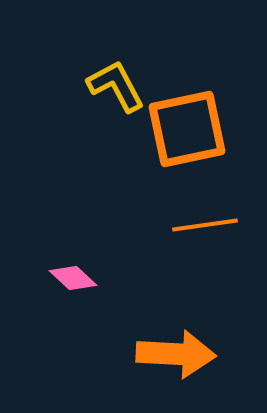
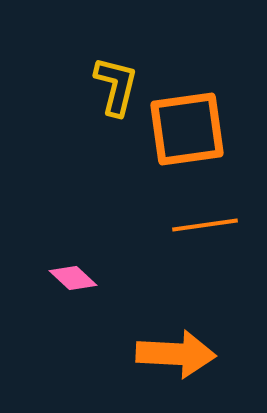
yellow L-shape: rotated 42 degrees clockwise
orange square: rotated 4 degrees clockwise
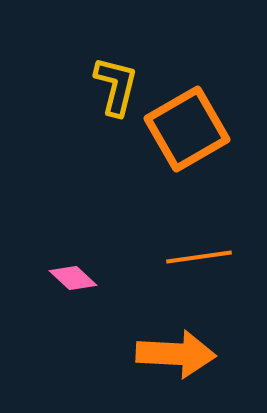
orange square: rotated 22 degrees counterclockwise
orange line: moved 6 px left, 32 px down
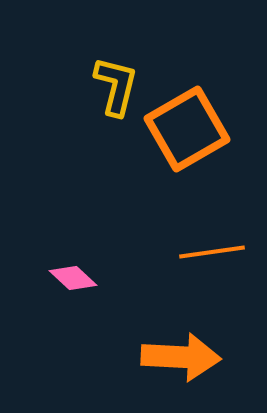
orange line: moved 13 px right, 5 px up
orange arrow: moved 5 px right, 3 px down
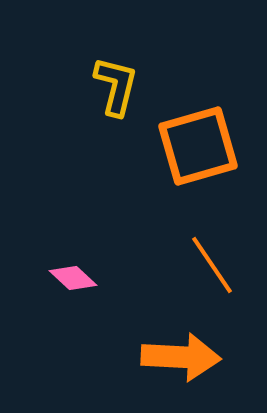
orange square: moved 11 px right, 17 px down; rotated 14 degrees clockwise
orange line: moved 13 px down; rotated 64 degrees clockwise
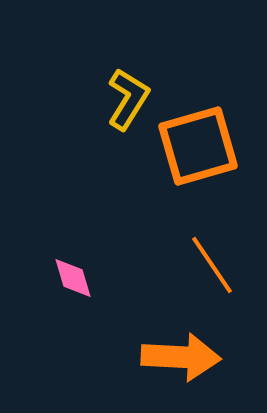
yellow L-shape: moved 12 px right, 13 px down; rotated 18 degrees clockwise
pink diamond: rotated 30 degrees clockwise
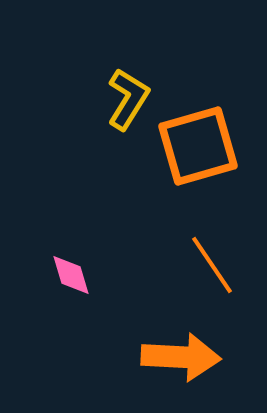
pink diamond: moved 2 px left, 3 px up
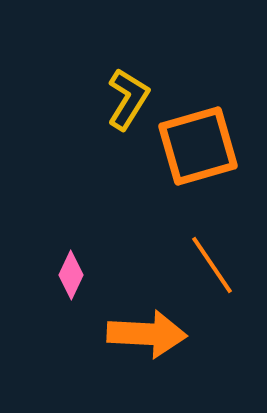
pink diamond: rotated 42 degrees clockwise
orange arrow: moved 34 px left, 23 px up
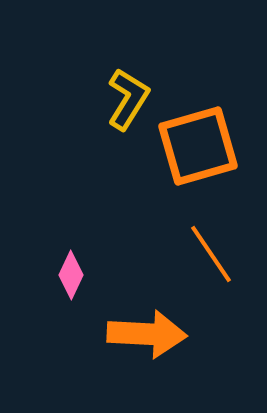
orange line: moved 1 px left, 11 px up
